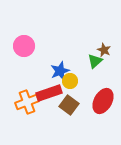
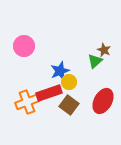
yellow circle: moved 1 px left, 1 px down
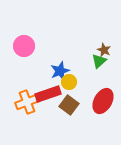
green triangle: moved 4 px right
red rectangle: moved 1 px left, 1 px down
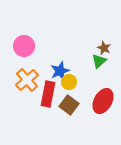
brown star: moved 2 px up
red rectangle: rotated 60 degrees counterclockwise
orange cross: moved 22 px up; rotated 20 degrees counterclockwise
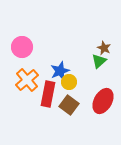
pink circle: moved 2 px left, 1 px down
